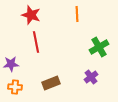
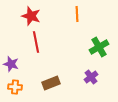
red star: moved 1 px down
purple star: rotated 21 degrees clockwise
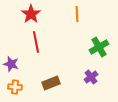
red star: moved 2 px up; rotated 18 degrees clockwise
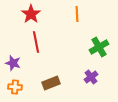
purple star: moved 2 px right, 1 px up
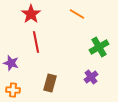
orange line: rotated 56 degrees counterclockwise
purple star: moved 2 px left
brown rectangle: moved 1 px left; rotated 54 degrees counterclockwise
orange cross: moved 2 px left, 3 px down
